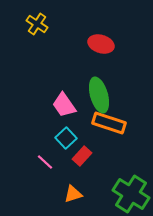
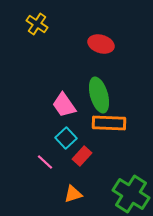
orange rectangle: rotated 16 degrees counterclockwise
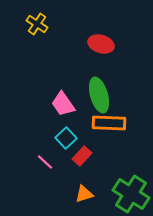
pink trapezoid: moved 1 px left, 1 px up
orange triangle: moved 11 px right
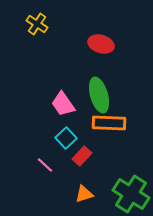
pink line: moved 3 px down
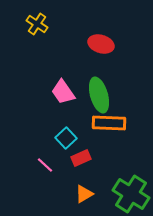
pink trapezoid: moved 12 px up
red rectangle: moved 1 px left, 2 px down; rotated 24 degrees clockwise
orange triangle: rotated 12 degrees counterclockwise
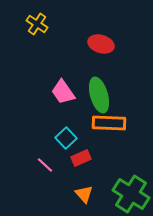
orange triangle: rotated 42 degrees counterclockwise
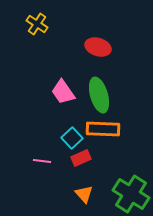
red ellipse: moved 3 px left, 3 px down
orange rectangle: moved 6 px left, 6 px down
cyan square: moved 6 px right
pink line: moved 3 px left, 4 px up; rotated 36 degrees counterclockwise
